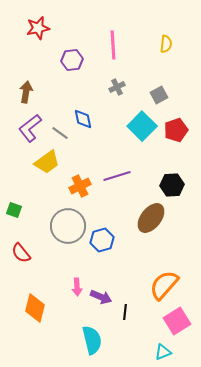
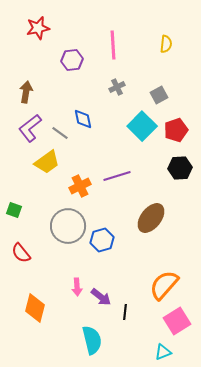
black hexagon: moved 8 px right, 17 px up
purple arrow: rotated 15 degrees clockwise
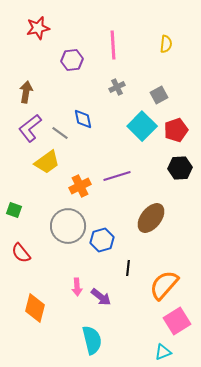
black line: moved 3 px right, 44 px up
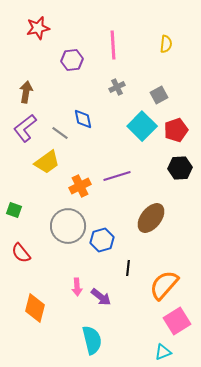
purple L-shape: moved 5 px left
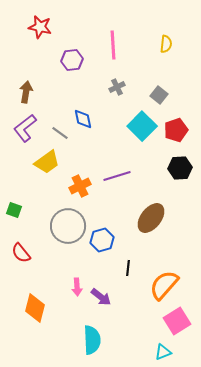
red star: moved 2 px right, 1 px up; rotated 25 degrees clockwise
gray square: rotated 24 degrees counterclockwise
cyan semicircle: rotated 12 degrees clockwise
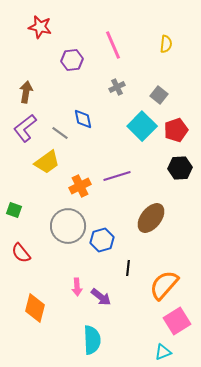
pink line: rotated 20 degrees counterclockwise
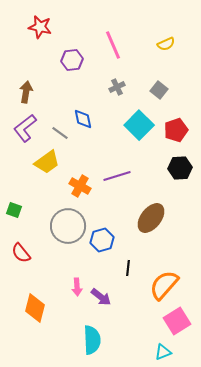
yellow semicircle: rotated 60 degrees clockwise
gray square: moved 5 px up
cyan square: moved 3 px left, 1 px up
orange cross: rotated 35 degrees counterclockwise
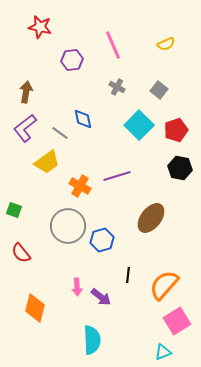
gray cross: rotated 35 degrees counterclockwise
black hexagon: rotated 15 degrees clockwise
black line: moved 7 px down
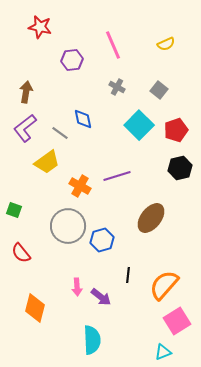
black hexagon: rotated 25 degrees counterclockwise
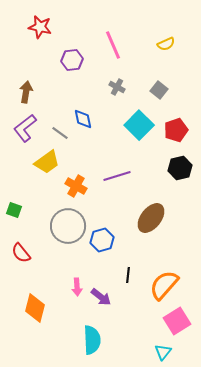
orange cross: moved 4 px left
cyan triangle: rotated 30 degrees counterclockwise
